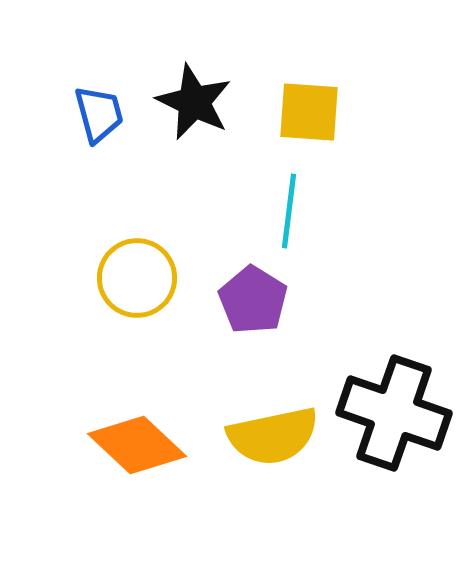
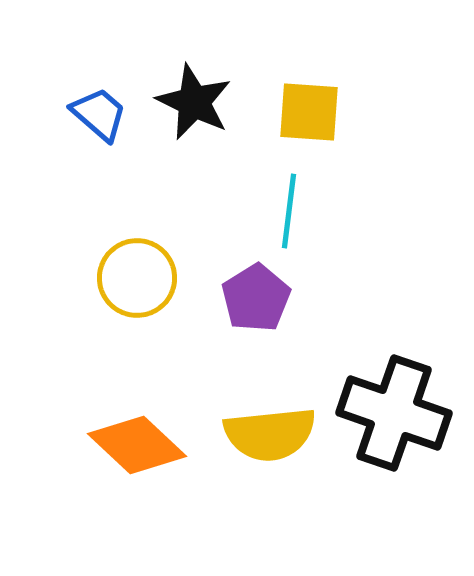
blue trapezoid: rotated 34 degrees counterclockwise
purple pentagon: moved 3 px right, 2 px up; rotated 8 degrees clockwise
yellow semicircle: moved 3 px left, 2 px up; rotated 6 degrees clockwise
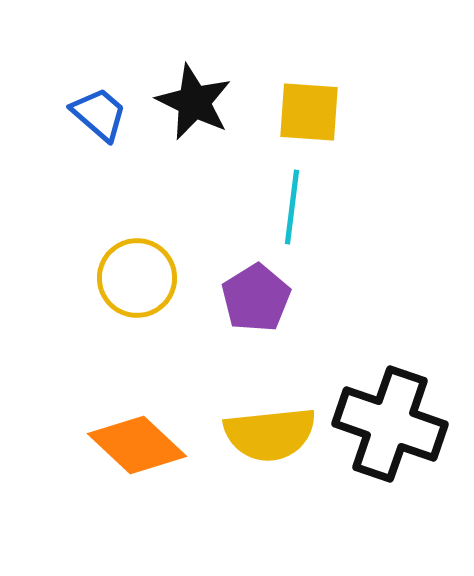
cyan line: moved 3 px right, 4 px up
black cross: moved 4 px left, 11 px down
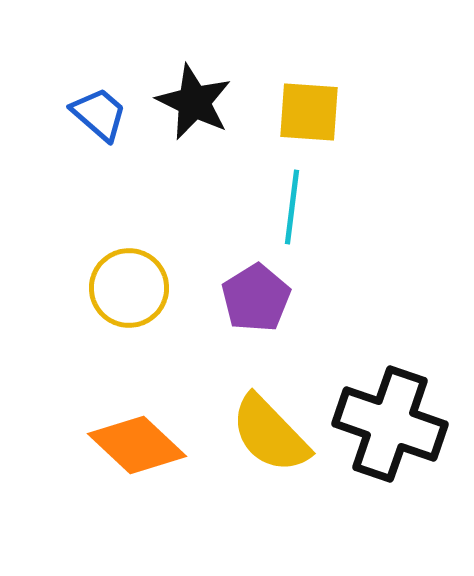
yellow circle: moved 8 px left, 10 px down
yellow semicircle: rotated 52 degrees clockwise
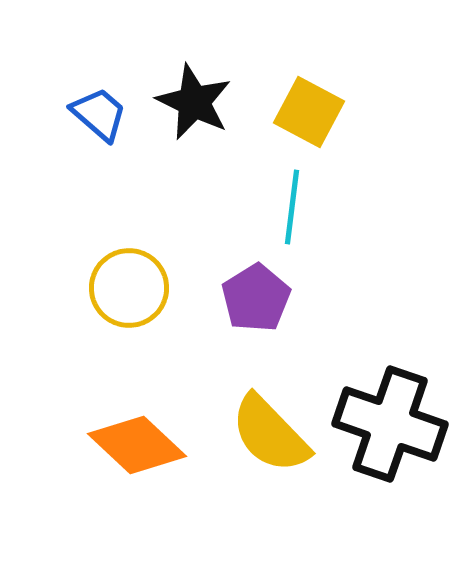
yellow square: rotated 24 degrees clockwise
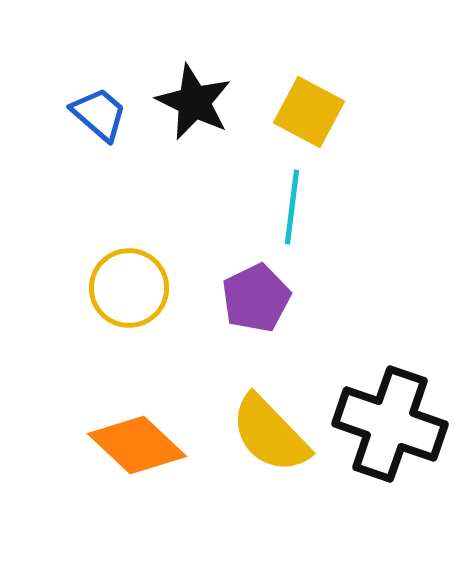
purple pentagon: rotated 6 degrees clockwise
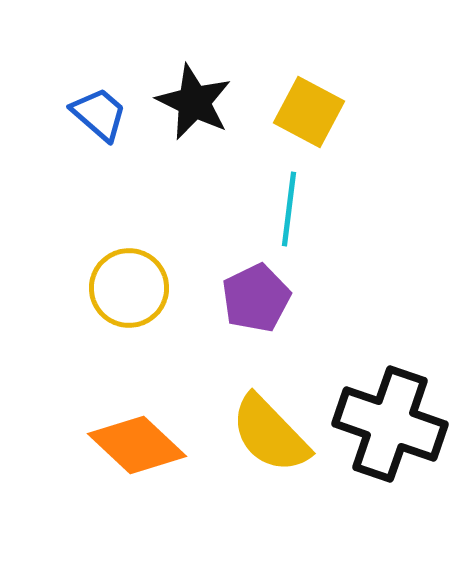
cyan line: moved 3 px left, 2 px down
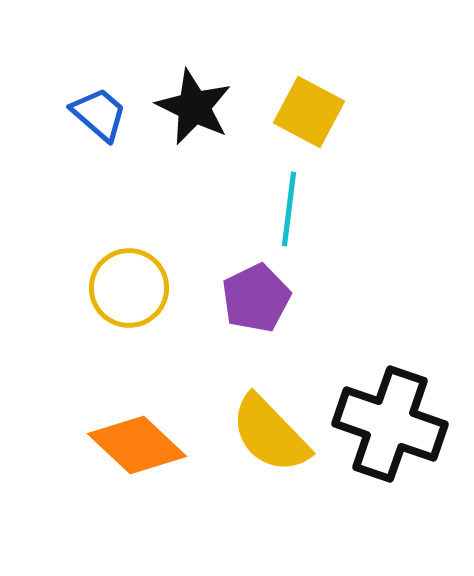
black star: moved 5 px down
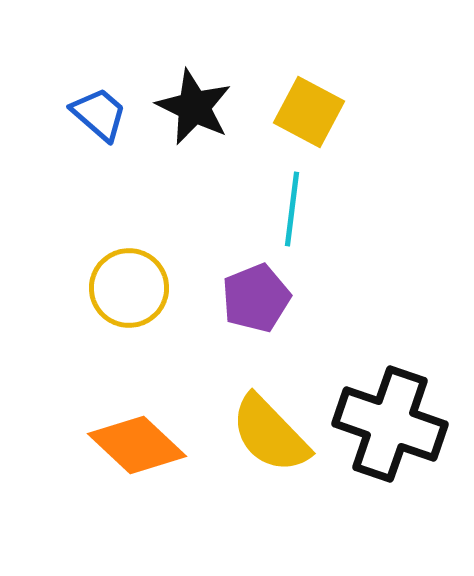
cyan line: moved 3 px right
purple pentagon: rotated 4 degrees clockwise
